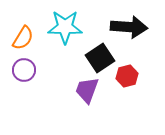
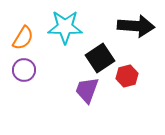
black arrow: moved 7 px right, 1 px up
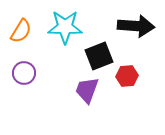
orange semicircle: moved 2 px left, 7 px up
black square: moved 1 px left, 2 px up; rotated 12 degrees clockwise
purple circle: moved 3 px down
red hexagon: rotated 10 degrees clockwise
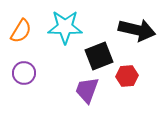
black arrow: moved 1 px right, 4 px down; rotated 9 degrees clockwise
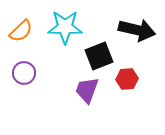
orange semicircle: rotated 15 degrees clockwise
red hexagon: moved 3 px down
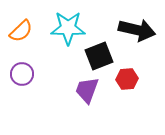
cyan star: moved 3 px right, 1 px down
purple circle: moved 2 px left, 1 px down
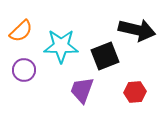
cyan star: moved 7 px left, 18 px down
black square: moved 6 px right
purple circle: moved 2 px right, 4 px up
red hexagon: moved 8 px right, 13 px down
purple trapezoid: moved 5 px left
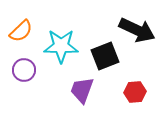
black arrow: rotated 12 degrees clockwise
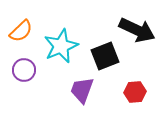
cyan star: rotated 24 degrees counterclockwise
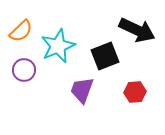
cyan star: moved 3 px left
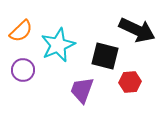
cyan star: moved 1 px up
black square: rotated 36 degrees clockwise
purple circle: moved 1 px left
red hexagon: moved 5 px left, 10 px up
